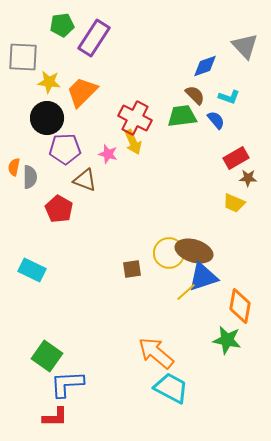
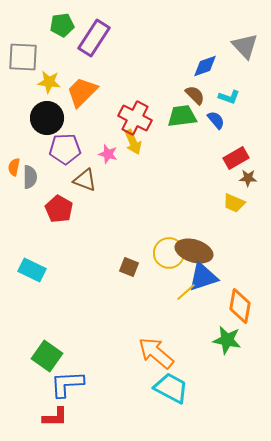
brown square: moved 3 px left, 2 px up; rotated 30 degrees clockwise
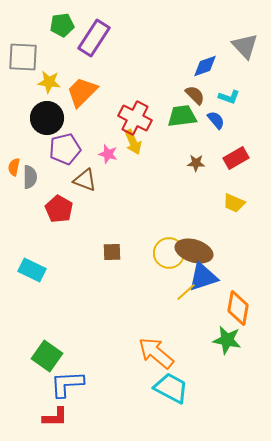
purple pentagon: rotated 12 degrees counterclockwise
brown star: moved 52 px left, 15 px up
brown square: moved 17 px left, 15 px up; rotated 24 degrees counterclockwise
orange diamond: moved 2 px left, 2 px down
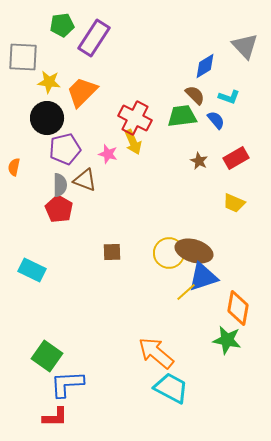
blue diamond: rotated 12 degrees counterclockwise
brown star: moved 3 px right, 2 px up; rotated 24 degrees clockwise
gray semicircle: moved 30 px right, 8 px down
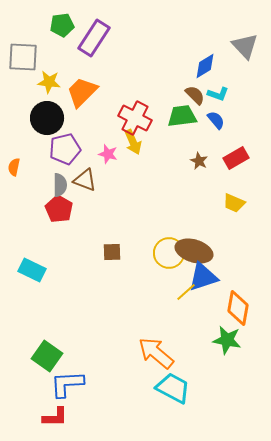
cyan L-shape: moved 11 px left, 3 px up
cyan trapezoid: moved 2 px right
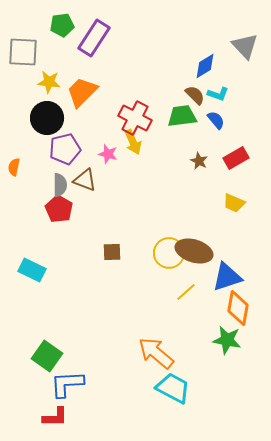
gray square: moved 5 px up
blue triangle: moved 24 px right
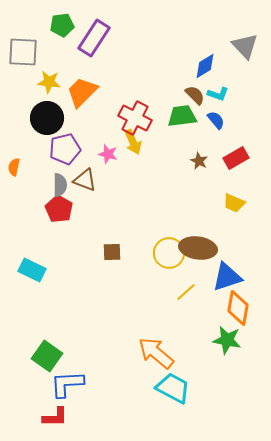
brown ellipse: moved 4 px right, 3 px up; rotated 9 degrees counterclockwise
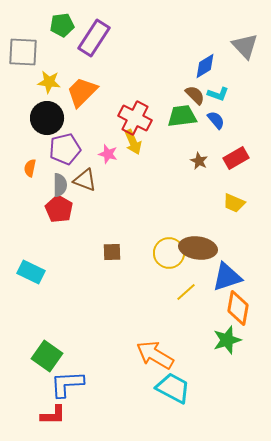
orange semicircle: moved 16 px right, 1 px down
cyan rectangle: moved 1 px left, 2 px down
green star: rotated 28 degrees counterclockwise
orange arrow: moved 1 px left, 2 px down; rotated 9 degrees counterclockwise
red L-shape: moved 2 px left, 2 px up
